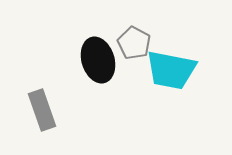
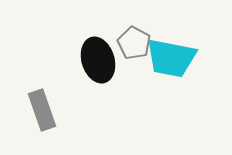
cyan trapezoid: moved 12 px up
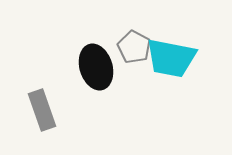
gray pentagon: moved 4 px down
black ellipse: moved 2 px left, 7 px down
